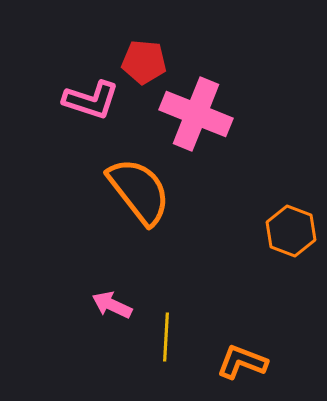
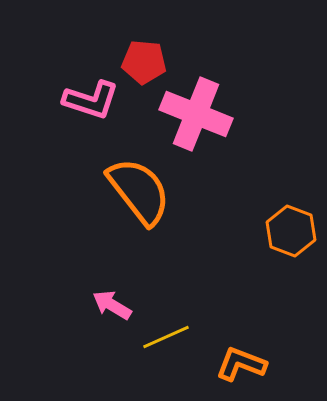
pink arrow: rotated 6 degrees clockwise
yellow line: rotated 63 degrees clockwise
orange L-shape: moved 1 px left, 2 px down
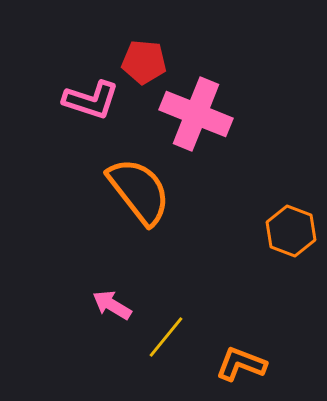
yellow line: rotated 27 degrees counterclockwise
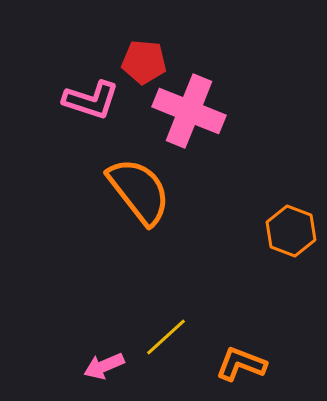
pink cross: moved 7 px left, 3 px up
pink arrow: moved 8 px left, 61 px down; rotated 54 degrees counterclockwise
yellow line: rotated 9 degrees clockwise
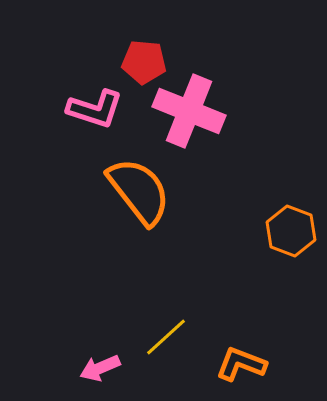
pink L-shape: moved 4 px right, 9 px down
pink arrow: moved 4 px left, 2 px down
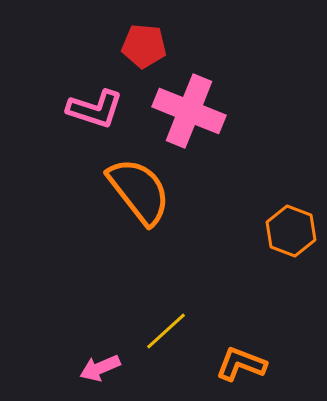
red pentagon: moved 16 px up
yellow line: moved 6 px up
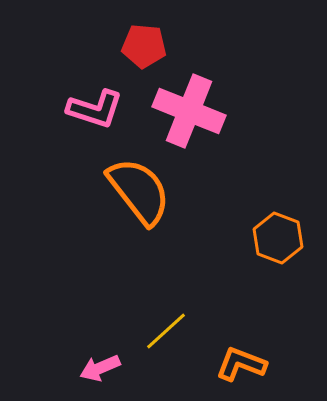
orange hexagon: moved 13 px left, 7 px down
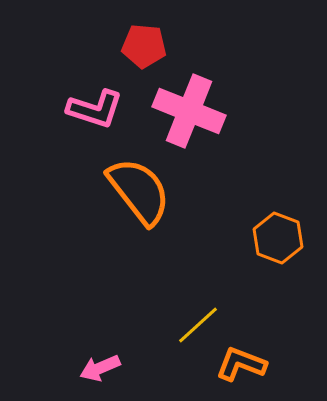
yellow line: moved 32 px right, 6 px up
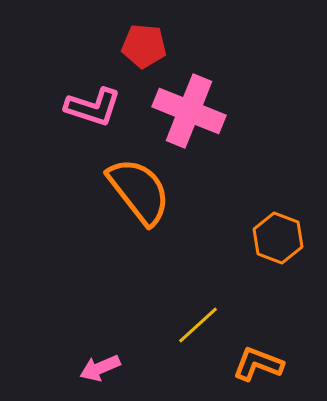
pink L-shape: moved 2 px left, 2 px up
orange L-shape: moved 17 px right
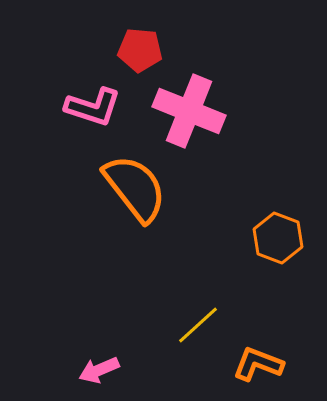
red pentagon: moved 4 px left, 4 px down
orange semicircle: moved 4 px left, 3 px up
pink arrow: moved 1 px left, 2 px down
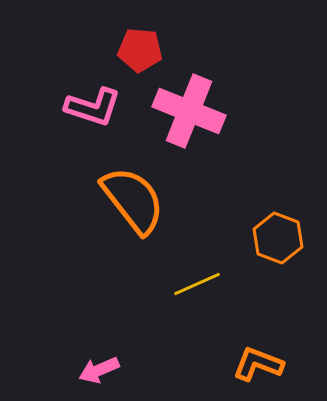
orange semicircle: moved 2 px left, 12 px down
yellow line: moved 1 px left, 41 px up; rotated 18 degrees clockwise
